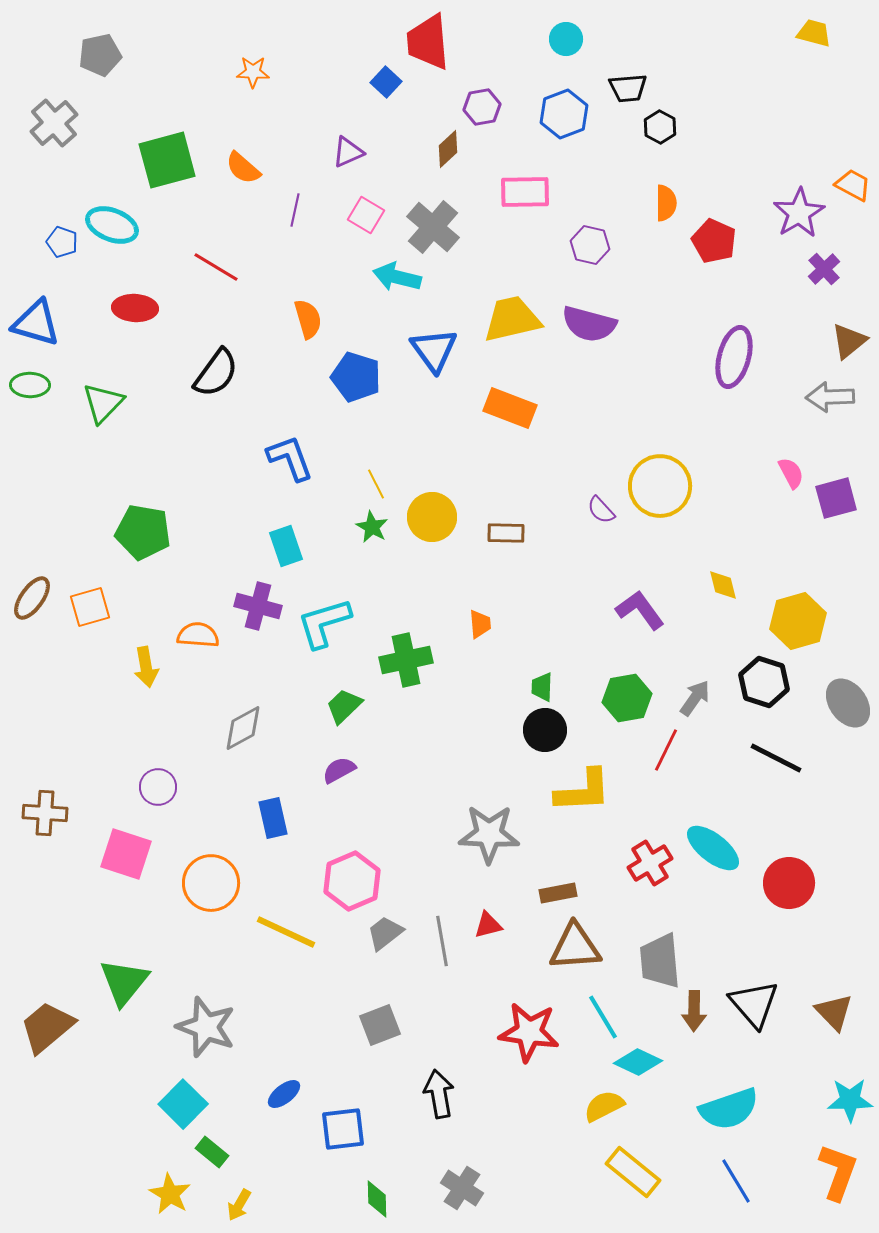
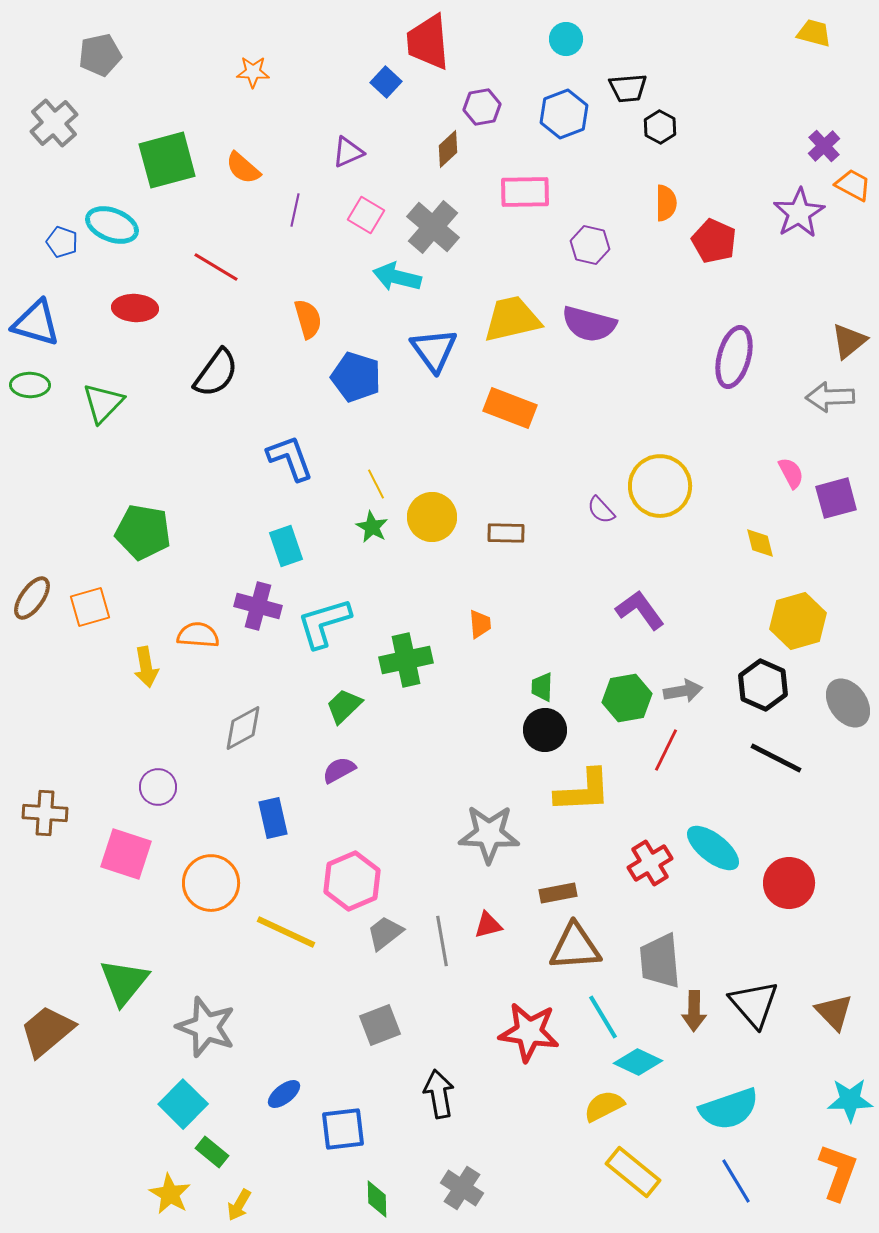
purple cross at (824, 269): moved 123 px up
yellow diamond at (723, 585): moved 37 px right, 42 px up
black hexagon at (764, 682): moved 1 px left, 3 px down; rotated 6 degrees clockwise
gray arrow at (695, 698): moved 12 px left, 7 px up; rotated 45 degrees clockwise
brown trapezoid at (47, 1027): moved 4 px down
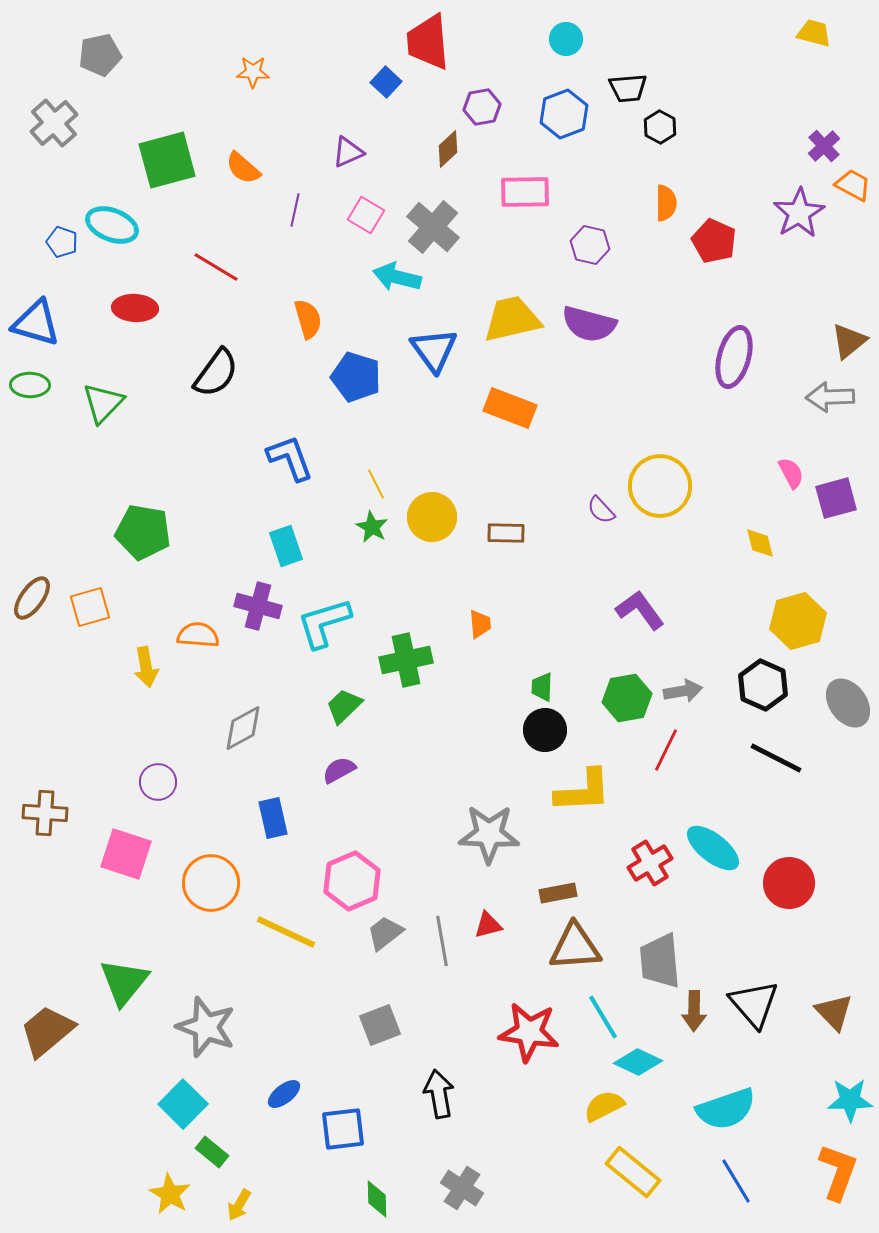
purple circle at (158, 787): moved 5 px up
cyan semicircle at (729, 1109): moved 3 px left
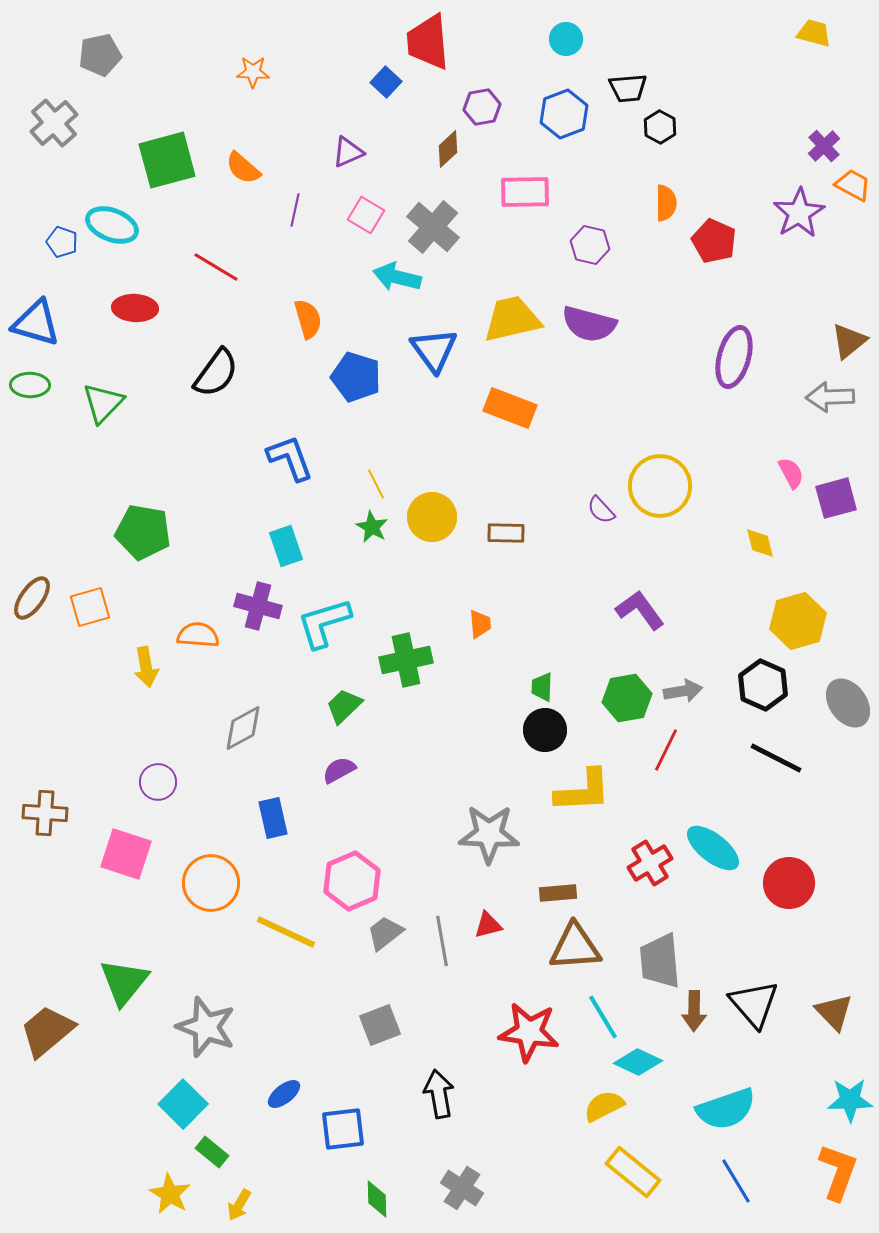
brown rectangle at (558, 893): rotated 6 degrees clockwise
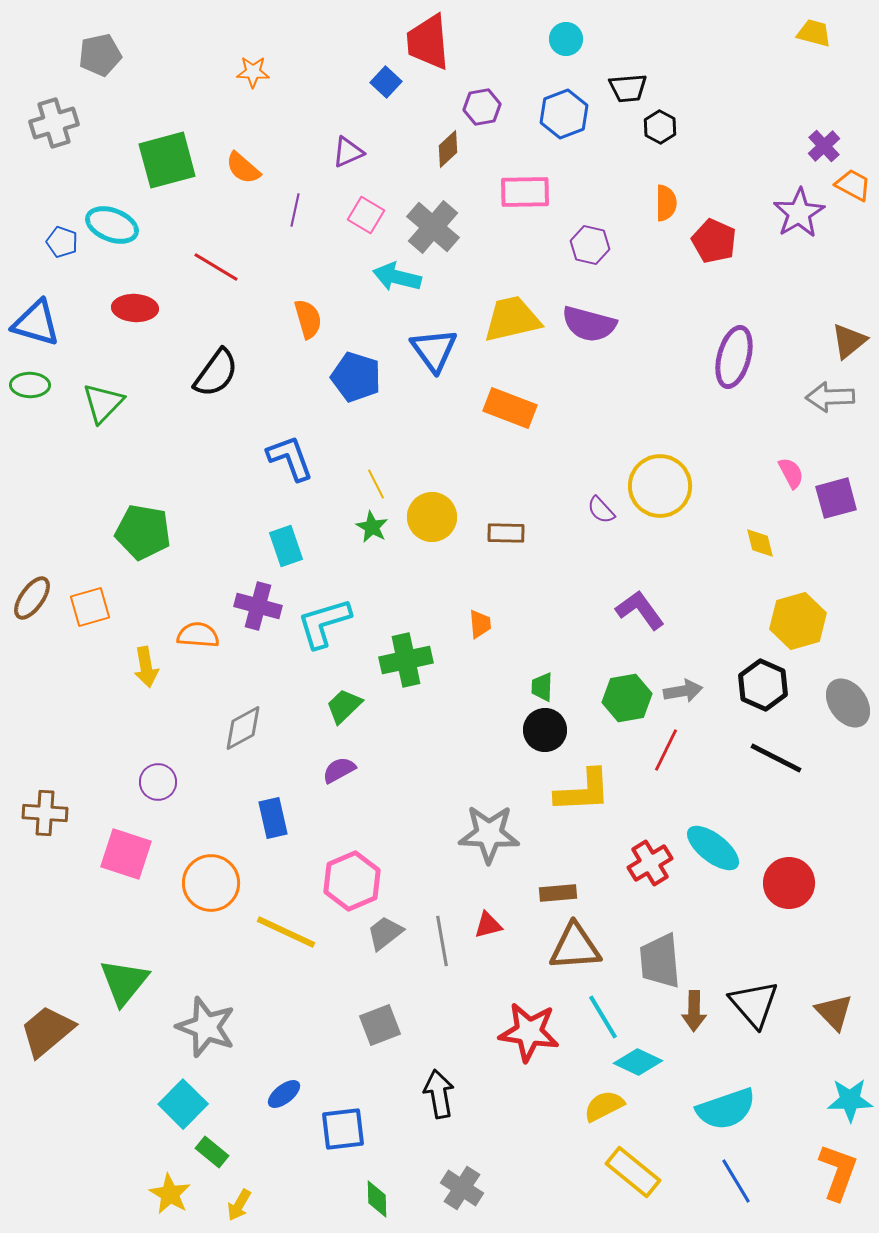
gray cross at (54, 123): rotated 24 degrees clockwise
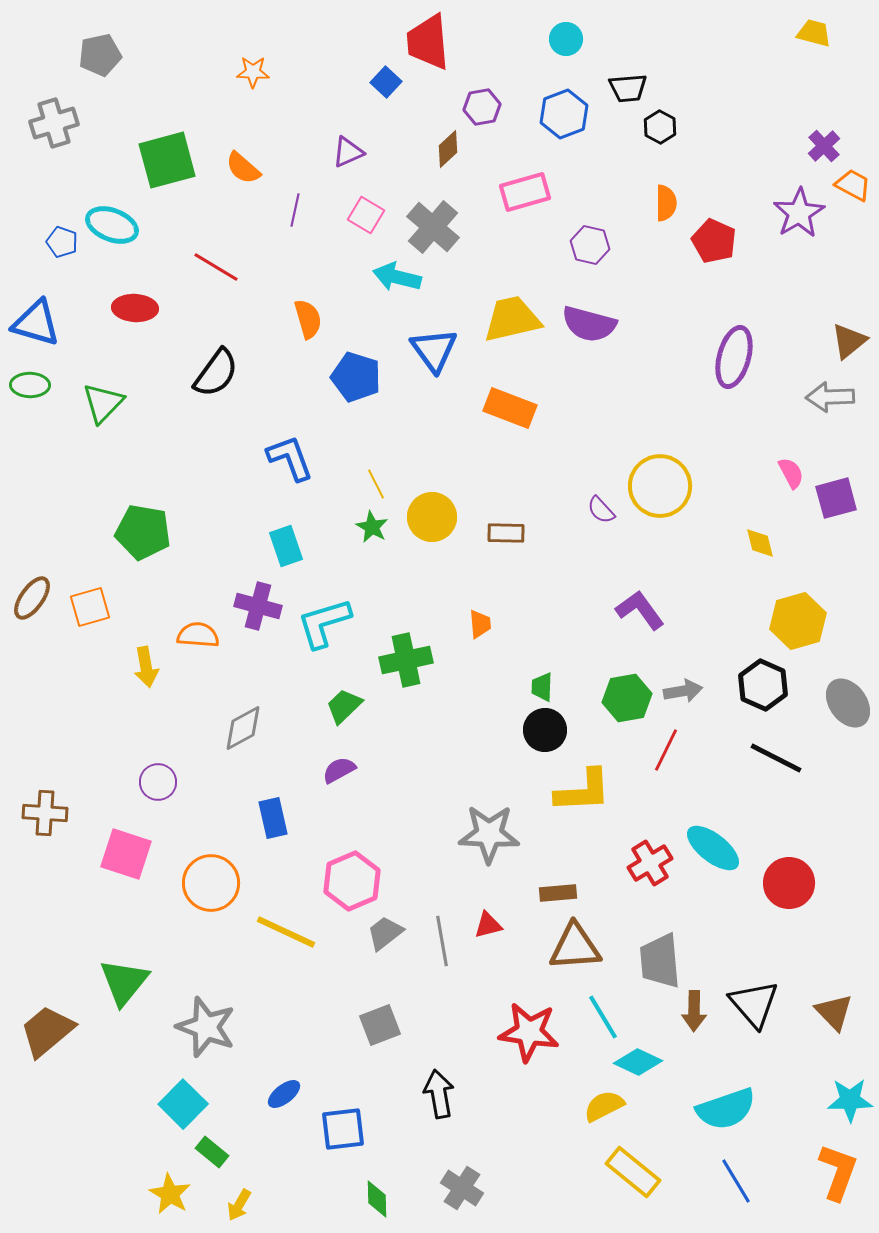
pink rectangle at (525, 192): rotated 15 degrees counterclockwise
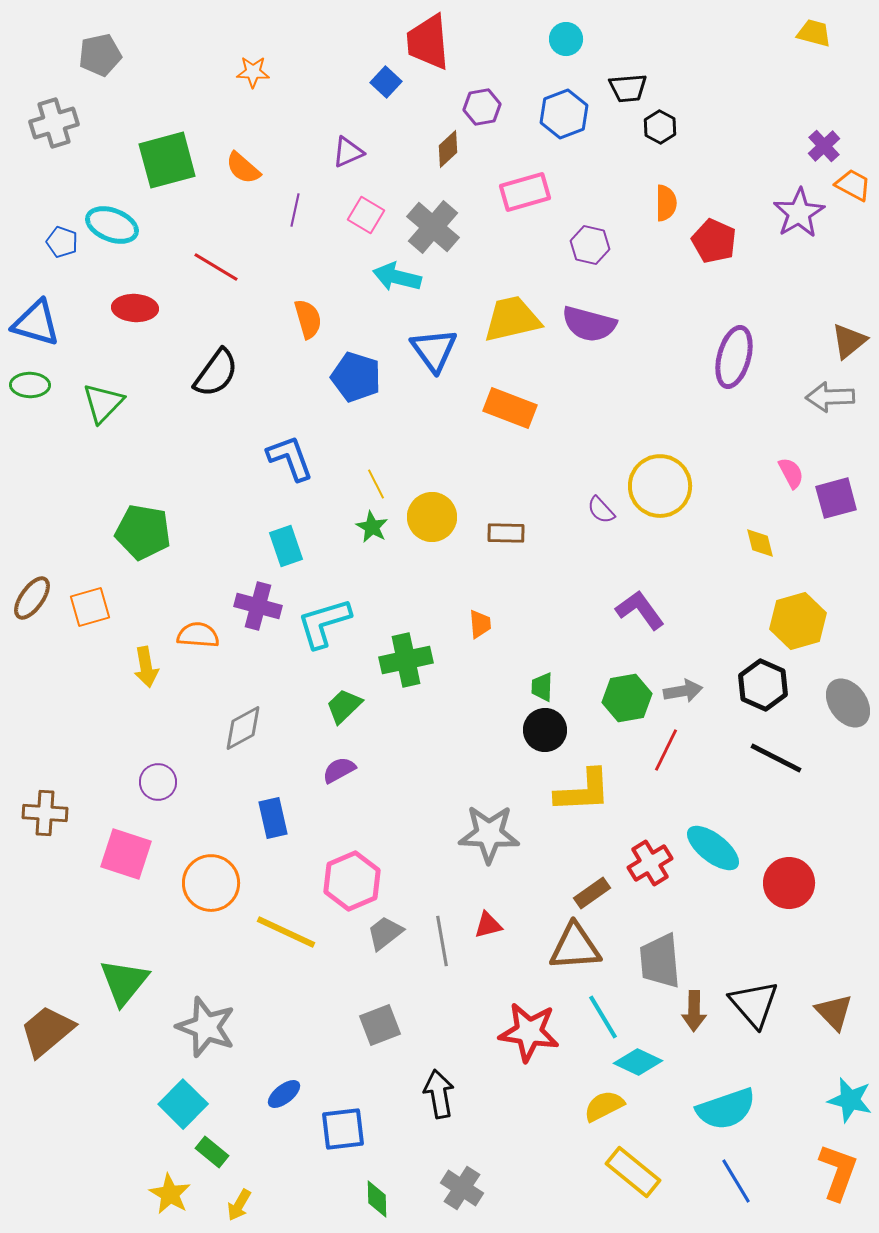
brown rectangle at (558, 893): moved 34 px right; rotated 30 degrees counterclockwise
cyan star at (850, 1100): rotated 15 degrees clockwise
